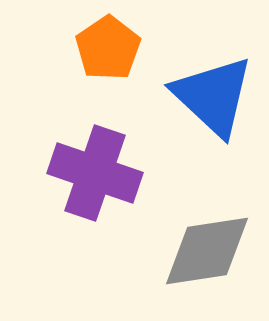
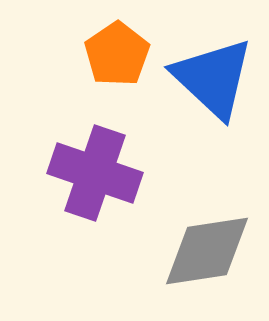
orange pentagon: moved 9 px right, 6 px down
blue triangle: moved 18 px up
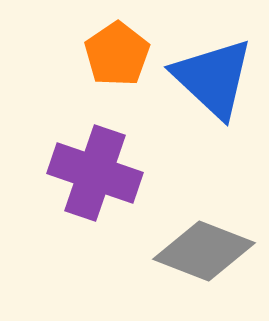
gray diamond: moved 3 px left; rotated 30 degrees clockwise
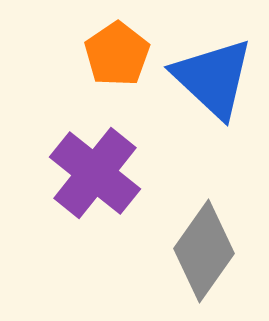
purple cross: rotated 20 degrees clockwise
gray diamond: rotated 76 degrees counterclockwise
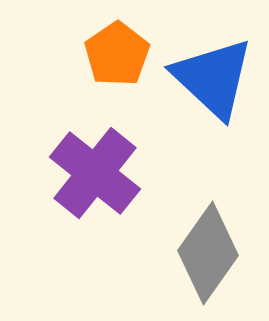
gray diamond: moved 4 px right, 2 px down
